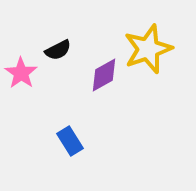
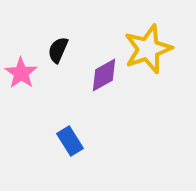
black semicircle: rotated 140 degrees clockwise
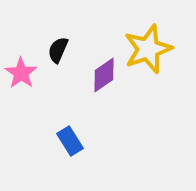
purple diamond: rotated 6 degrees counterclockwise
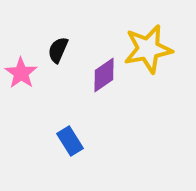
yellow star: rotated 9 degrees clockwise
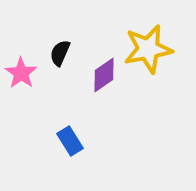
black semicircle: moved 2 px right, 3 px down
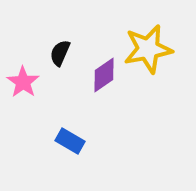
pink star: moved 2 px right, 9 px down
blue rectangle: rotated 28 degrees counterclockwise
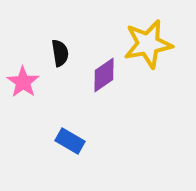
yellow star: moved 5 px up
black semicircle: rotated 148 degrees clockwise
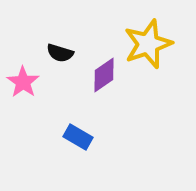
yellow star: rotated 9 degrees counterclockwise
black semicircle: rotated 116 degrees clockwise
blue rectangle: moved 8 px right, 4 px up
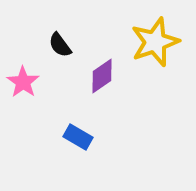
yellow star: moved 7 px right, 2 px up
black semicircle: moved 8 px up; rotated 36 degrees clockwise
purple diamond: moved 2 px left, 1 px down
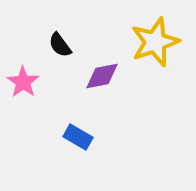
purple diamond: rotated 24 degrees clockwise
